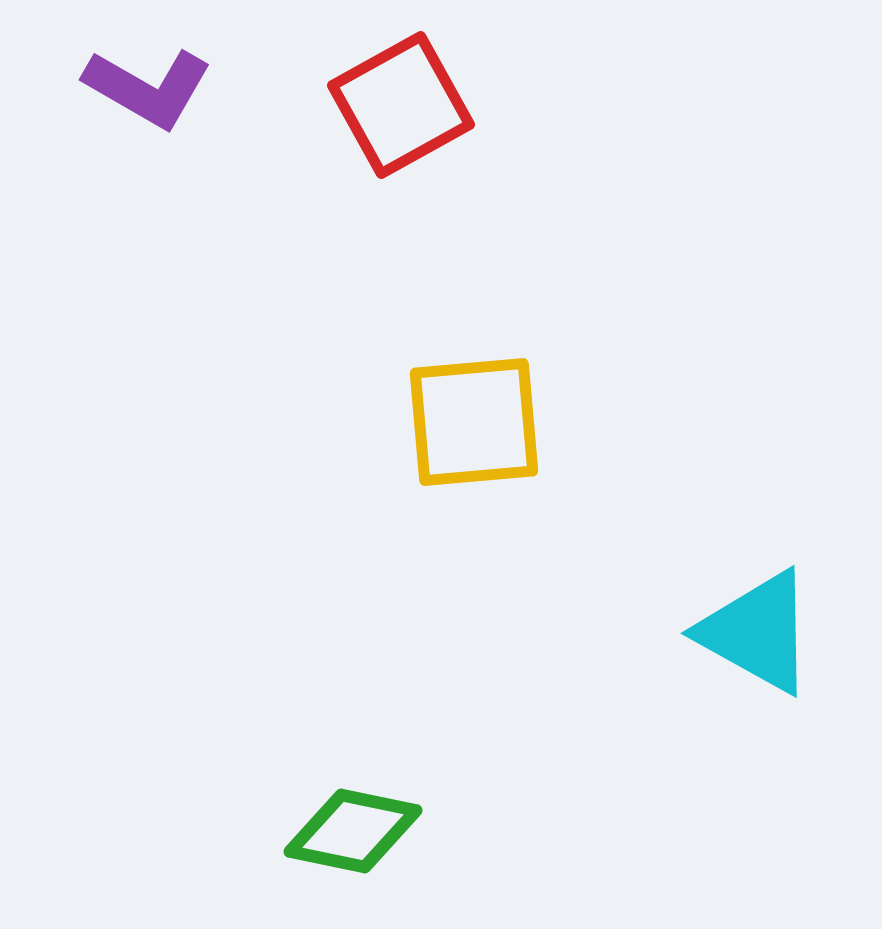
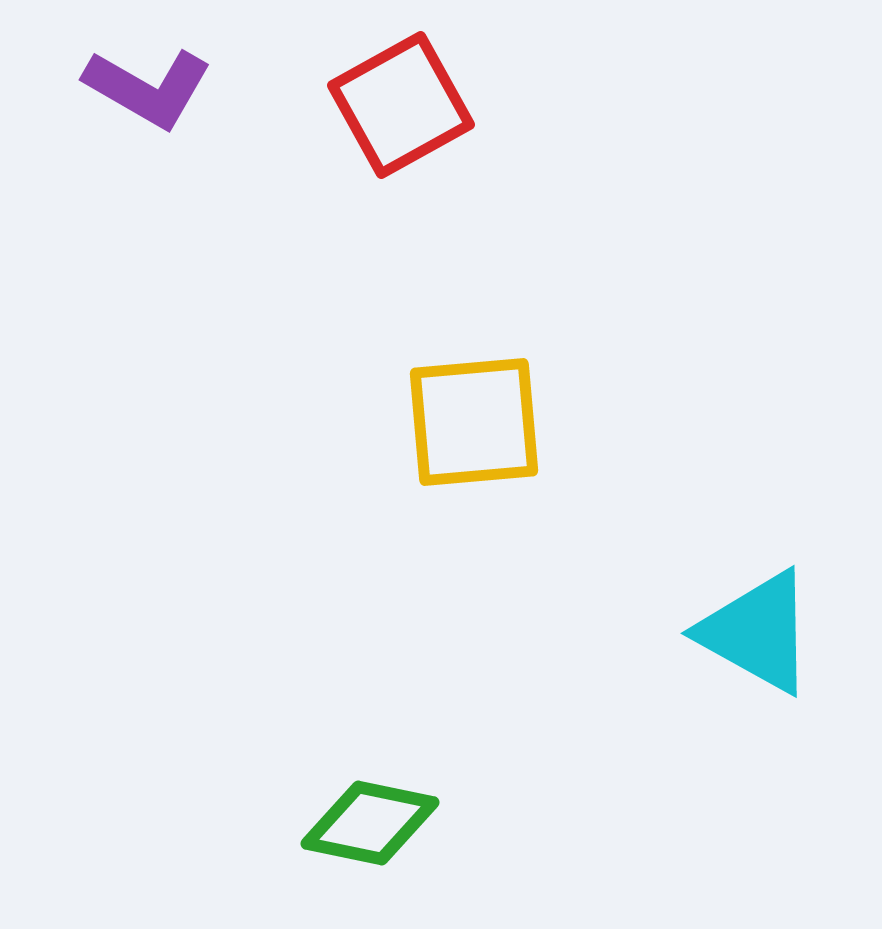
green diamond: moved 17 px right, 8 px up
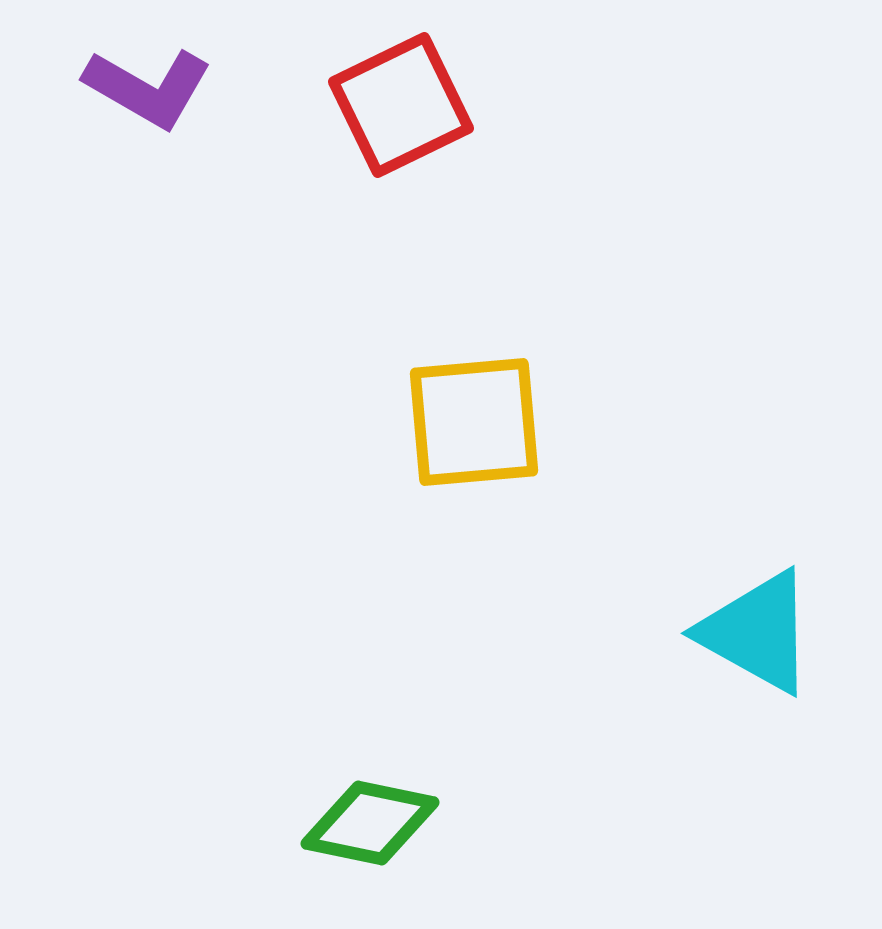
red square: rotated 3 degrees clockwise
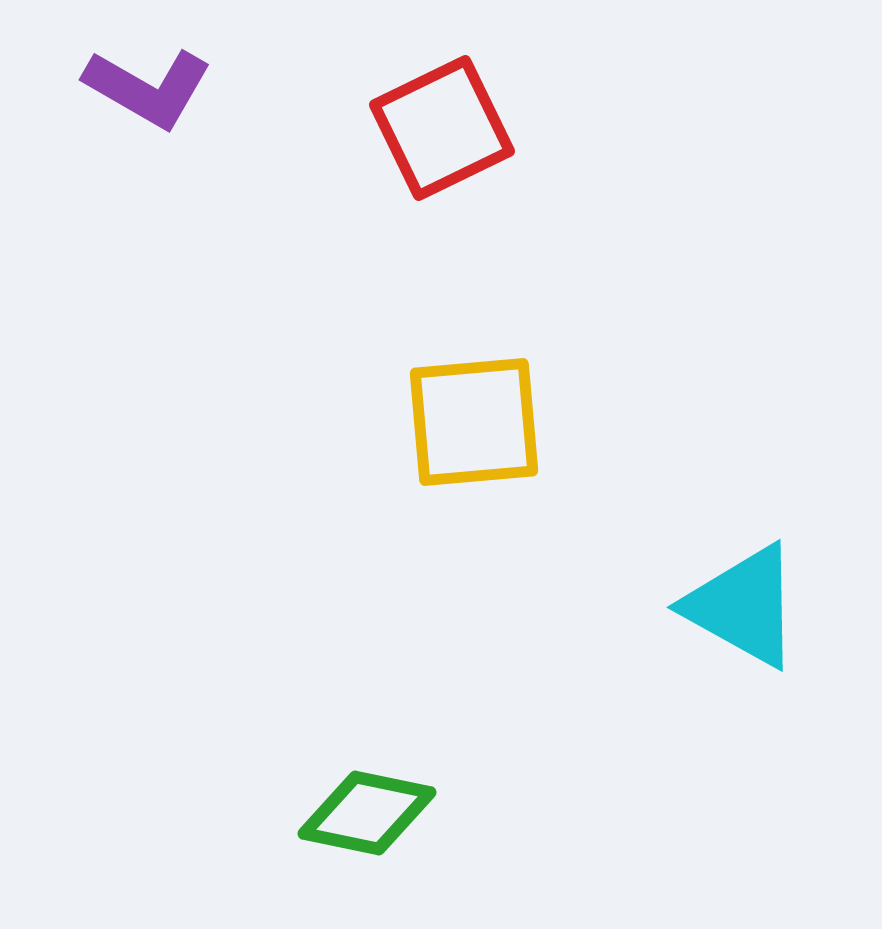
red square: moved 41 px right, 23 px down
cyan triangle: moved 14 px left, 26 px up
green diamond: moved 3 px left, 10 px up
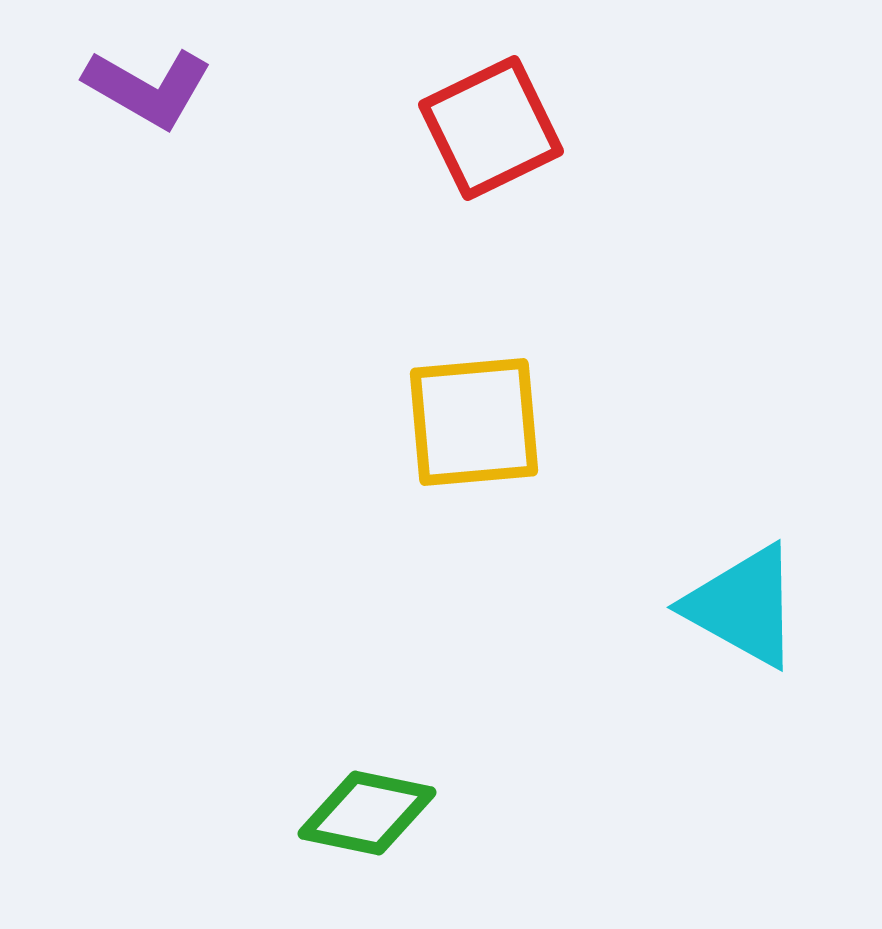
red square: moved 49 px right
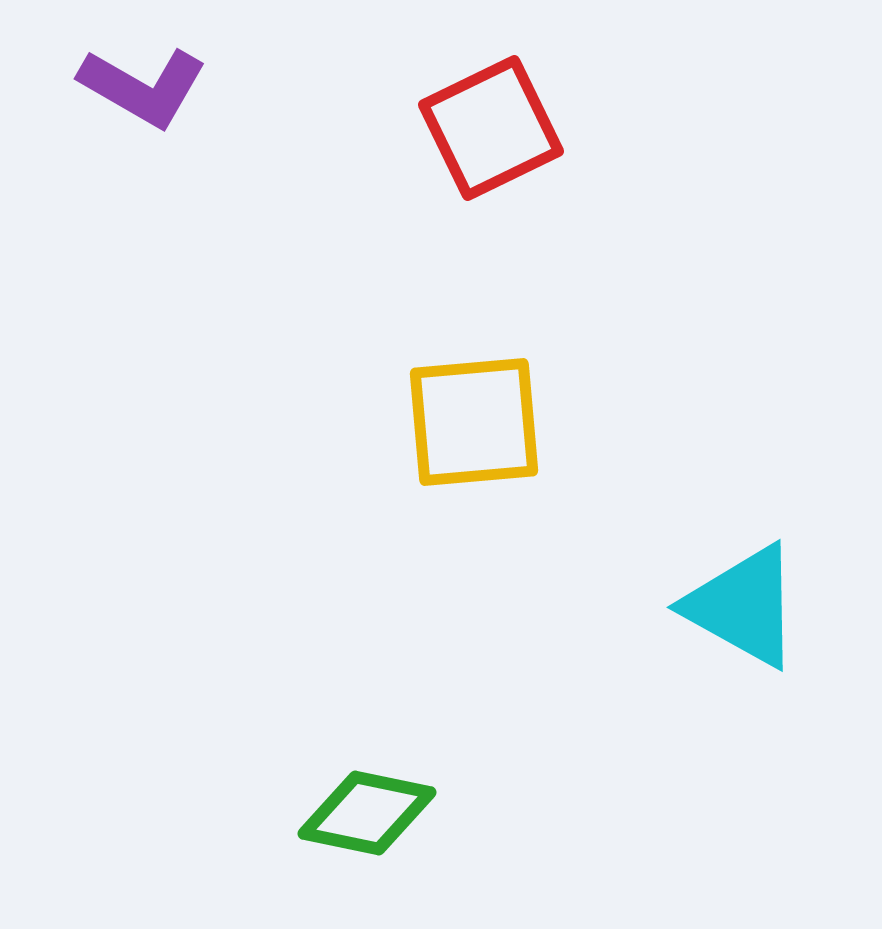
purple L-shape: moved 5 px left, 1 px up
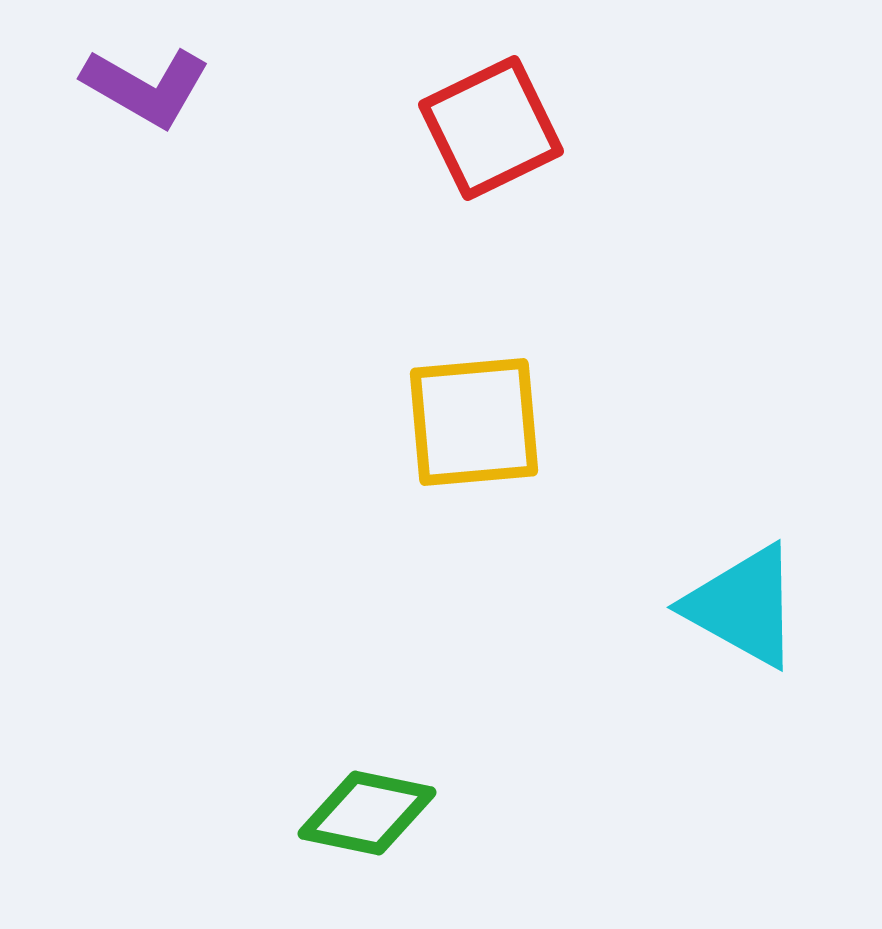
purple L-shape: moved 3 px right
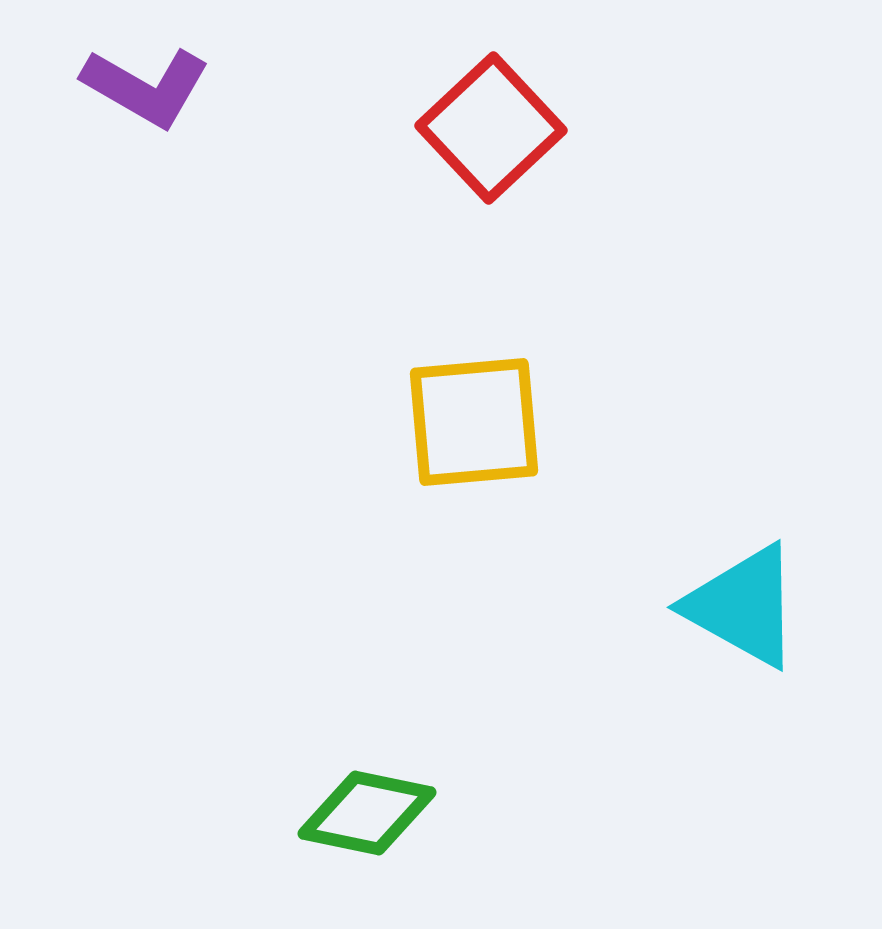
red square: rotated 17 degrees counterclockwise
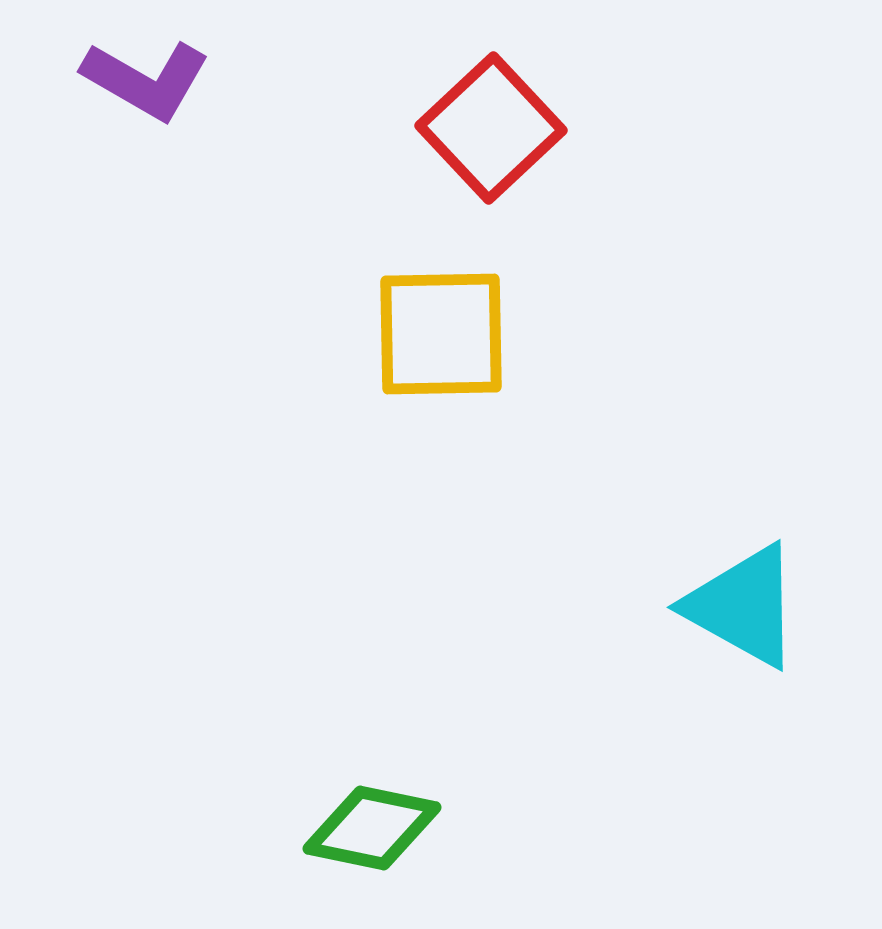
purple L-shape: moved 7 px up
yellow square: moved 33 px left, 88 px up; rotated 4 degrees clockwise
green diamond: moved 5 px right, 15 px down
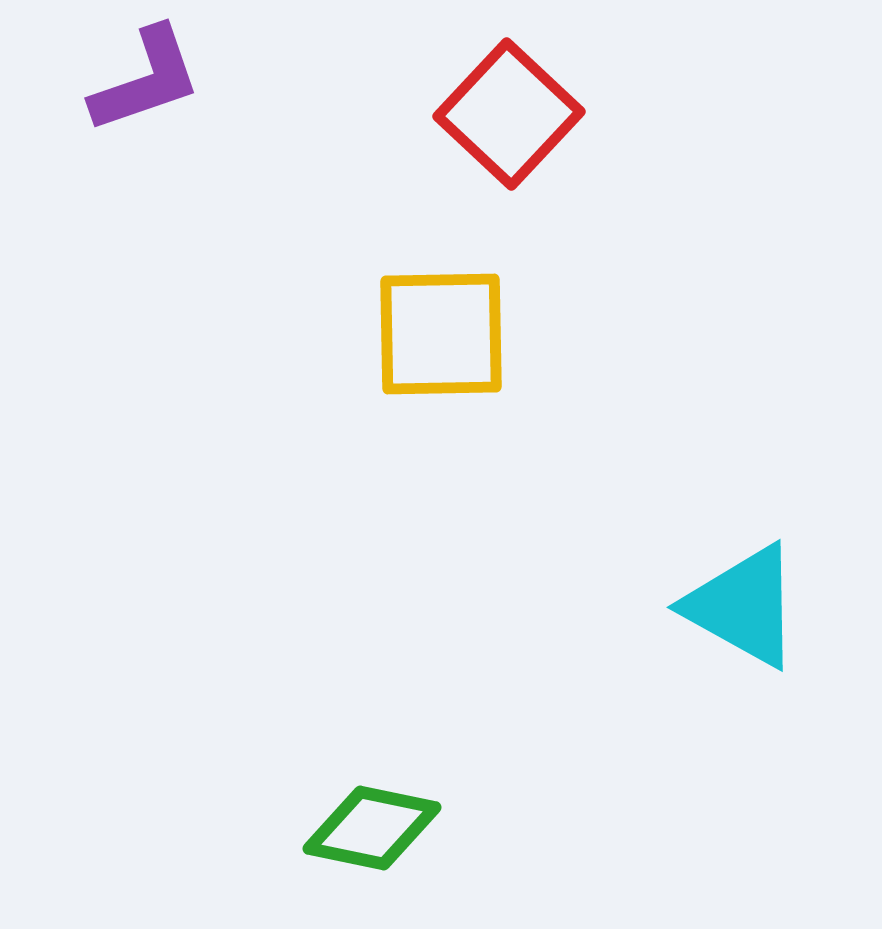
purple L-shape: rotated 49 degrees counterclockwise
red square: moved 18 px right, 14 px up; rotated 4 degrees counterclockwise
